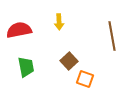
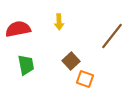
red semicircle: moved 1 px left, 1 px up
brown line: rotated 48 degrees clockwise
brown square: moved 2 px right
green trapezoid: moved 2 px up
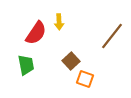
red semicircle: moved 18 px right, 4 px down; rotated 135 degrees clockwise
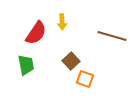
yellow arrow: moved 3 px right
brown line: rotated 68 degrees clockwise
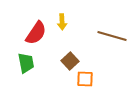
brown square: moved 1 px left
green trapezoid: moved 2 px up
orange square: rotated 18 degrees counterclockwise
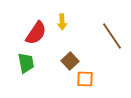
brown line: rotated 40 degrees clockwise
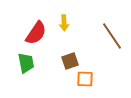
yellow arrow: moved 2 px right, 1 px down
brown square: rotated 24 degrees clockwise
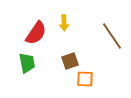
green trapezoid: moved 1 px right
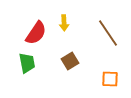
brown line: moved 4 px left, 3 px up
brown square: rotated 12 degrees counterclockwise
orange square: moved 25 px right
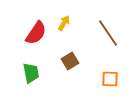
yellow arrow: rotated 147 degrees counterclockwise
green trapezoid: moved 4 px right, 10 px down
